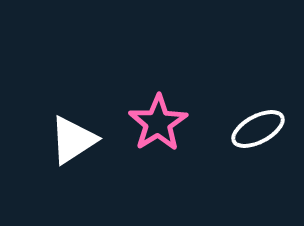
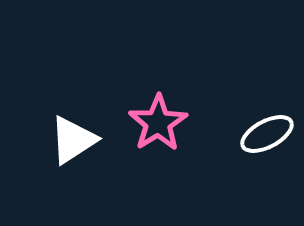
white ellipse: moved 9 px right, 5 px down
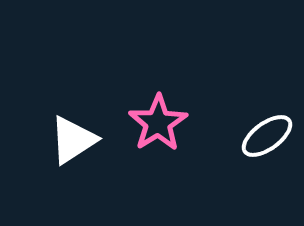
white ellipse: moved 2 px down; rotated 8 degrees counterclockwise
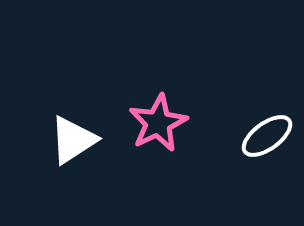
pink star: rotated 6 degrees clockwise
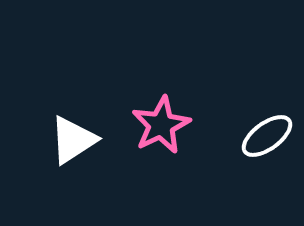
pink star: moved 3 px right, 2 px down
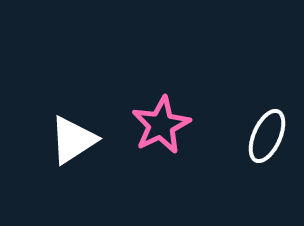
white ellipse: rotated 30 degrees counterclockwise
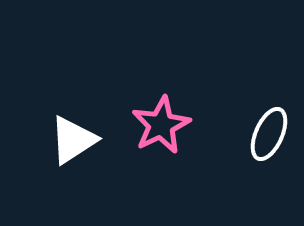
white ellipse: moved 2 px right, 2 px up
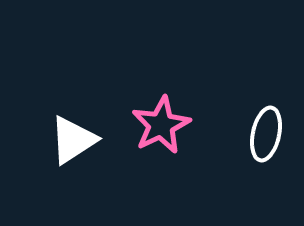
white ellipse: moved 3 px left; rotated 12 degrees counterclockwise
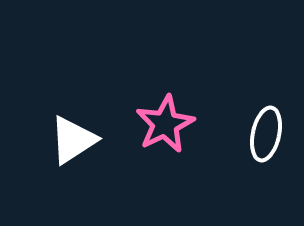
pink star: moved 4 px right, 1 px up
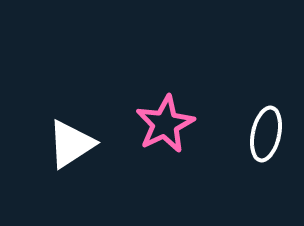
white triangle: moved 2 px left, 4 px down
